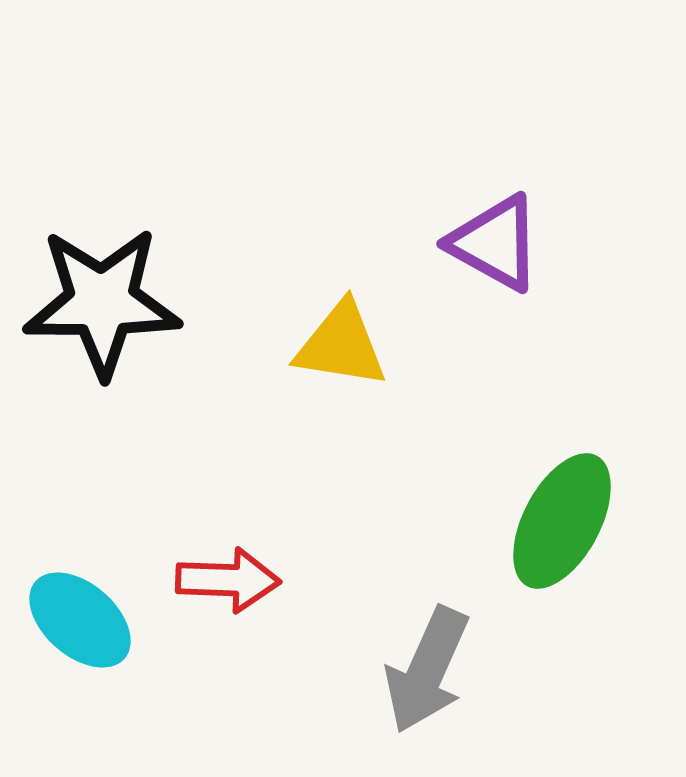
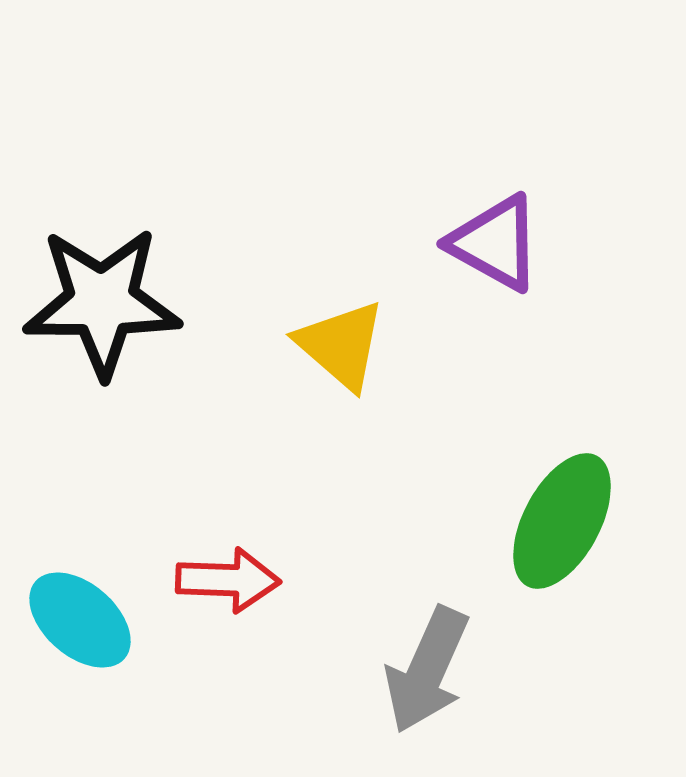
yellow triangle: rotated 32 degrees clockwise
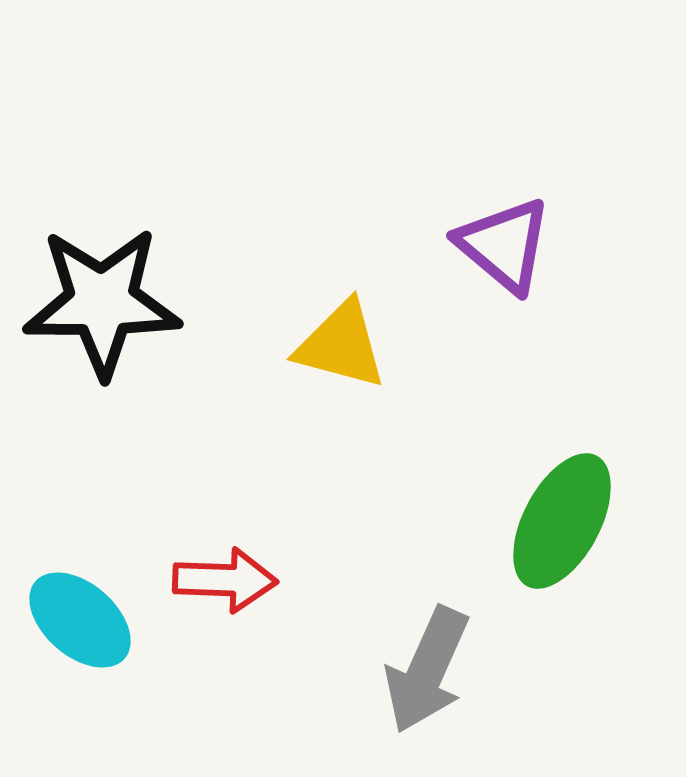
purple triangle: moved 9 px right, 2 px down; rotated 11 degrees clockwise
yellow triangle: rotated 26 degrees counterclockwise
red arrow: moved 3 px left
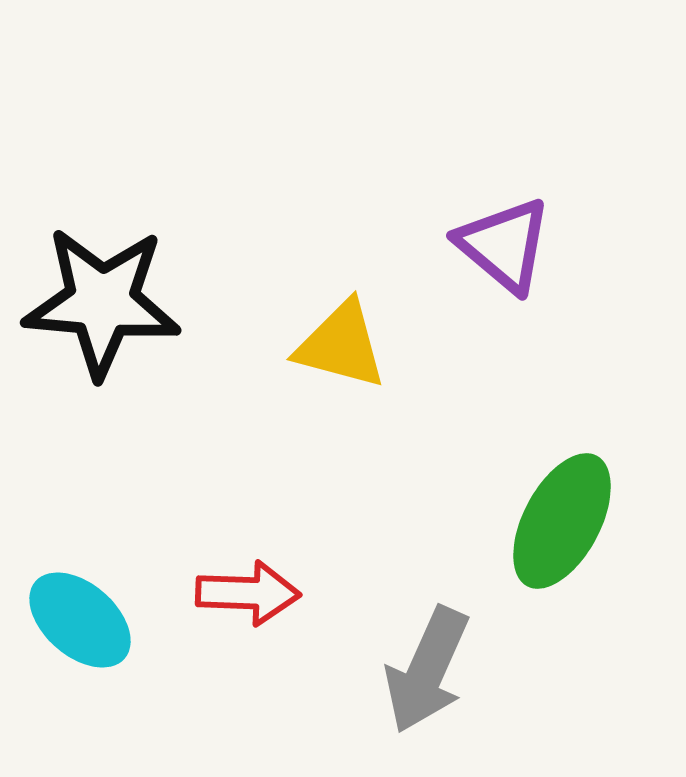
black star: rotated 5 degrees clockwise
red arrow: moved 23 px right, 13 px down
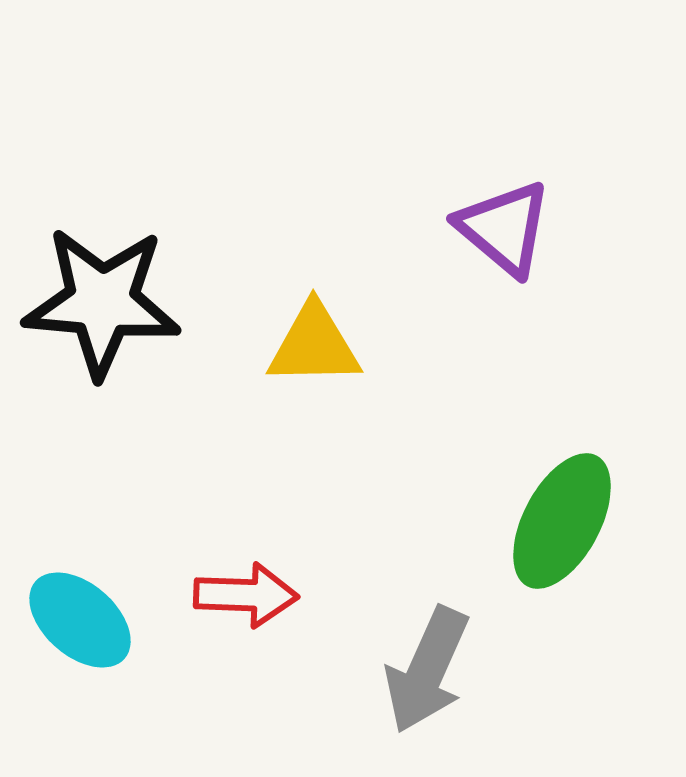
purple triangle: moved 17 px up
yellow triangle: moved 27 px left; rotated 16 degrees counterclockwise
red arrow: moved 2 px left, 2 px down
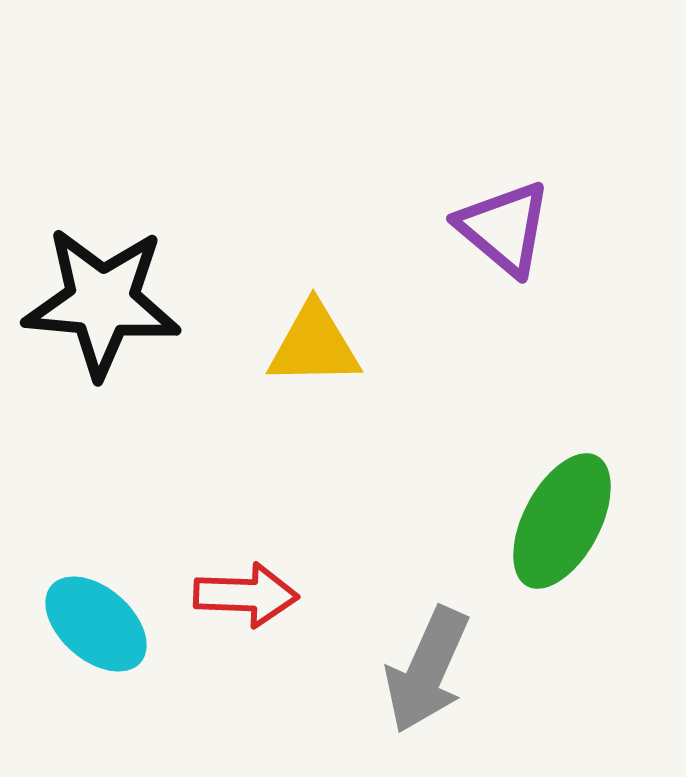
cyan ellipse: moved 16 px right, 4 px down
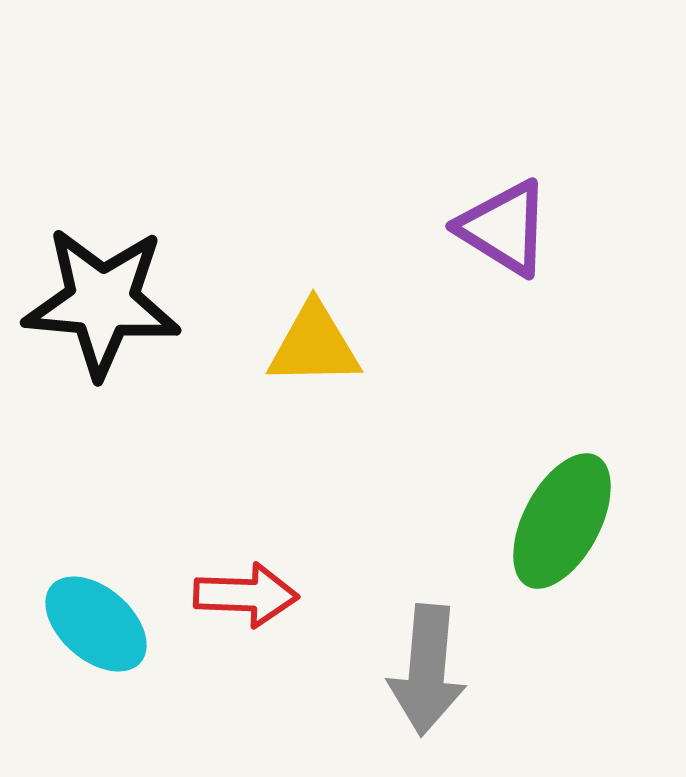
purple triangle: rotated 8 degrees counterclockwise
gray arrow: rotated 19 degrees counterclockwise
